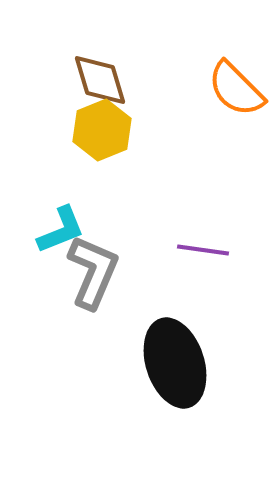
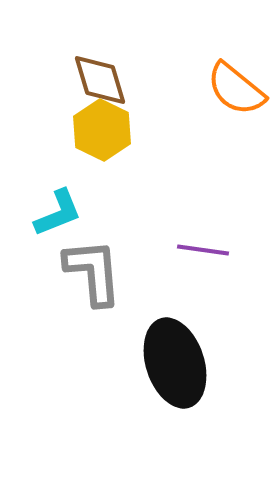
orange semicircle: rotated 6 degrees counterclockwise
yellow hexagon: rotated 12 degrees counterclockwise
cyan L-shape: moved 3 px left, 17 px up
gray L-shape: rotated 28 degrees counterclockwise
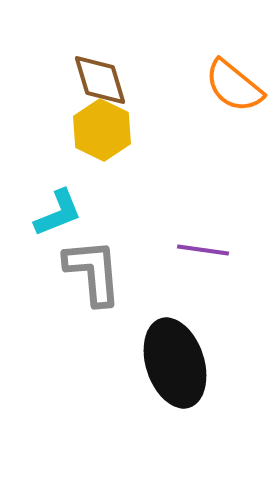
orange semicircle: moved 2 px left, 3 px up
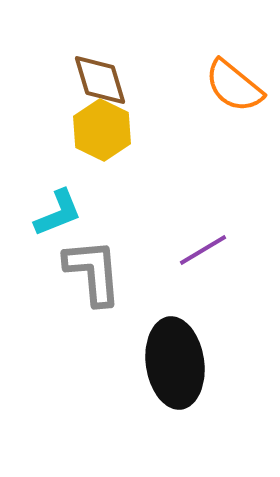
purple line: rotated 39 degrees counterclockwise
black ellipse: rotated 10 degrees clockwise
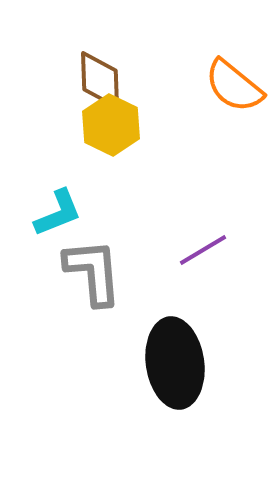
brown diamond: rotated 14 degrees clockwise
yellow hexagon: moved 9 px right, 5 px up
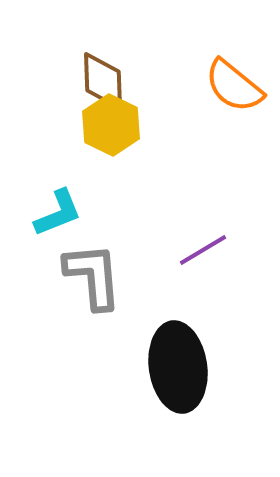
brown diamond: moved 3 px right, 1 px down
gray L-shape: moved 4 px down
black ellipse: moved 3 px right, 4 px down
